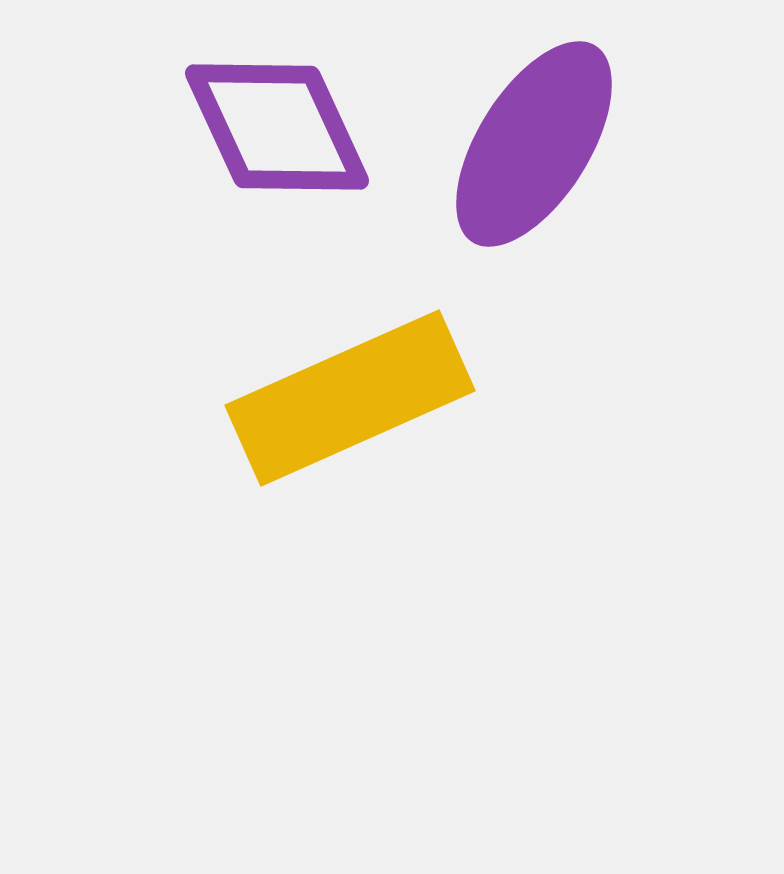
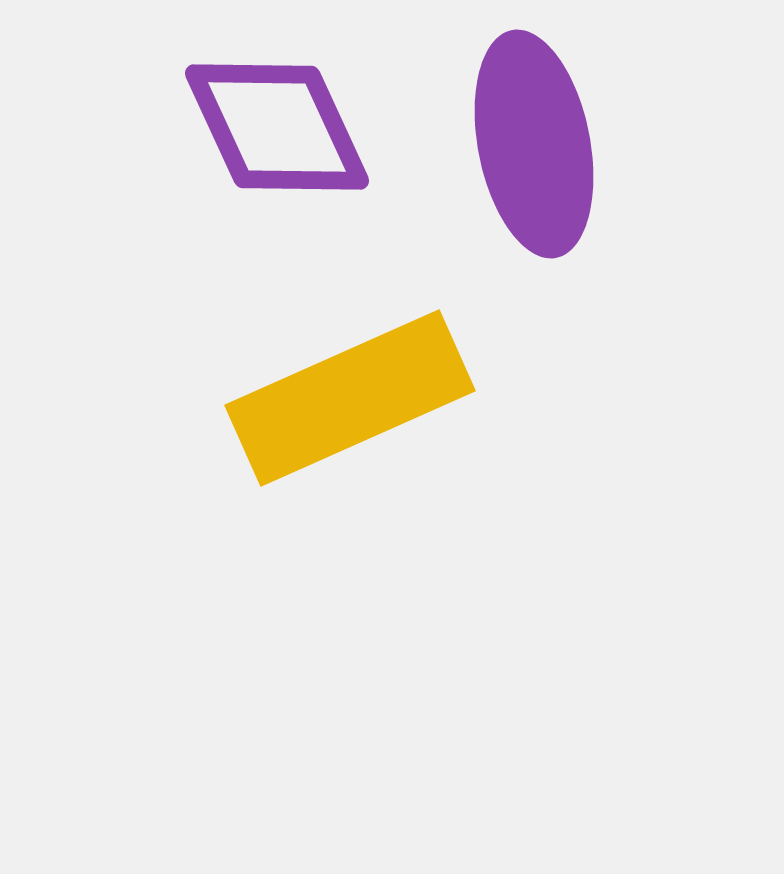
purple ellipse: rotated 43 degrees counterclockwise
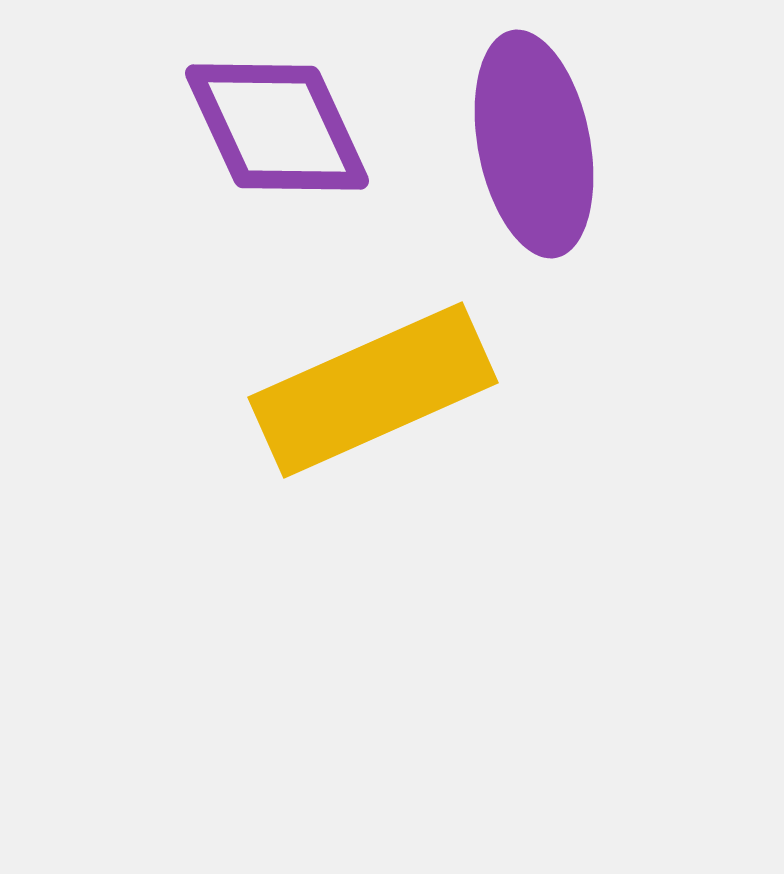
yellow rectangle: moved 23 px right, 8 px up
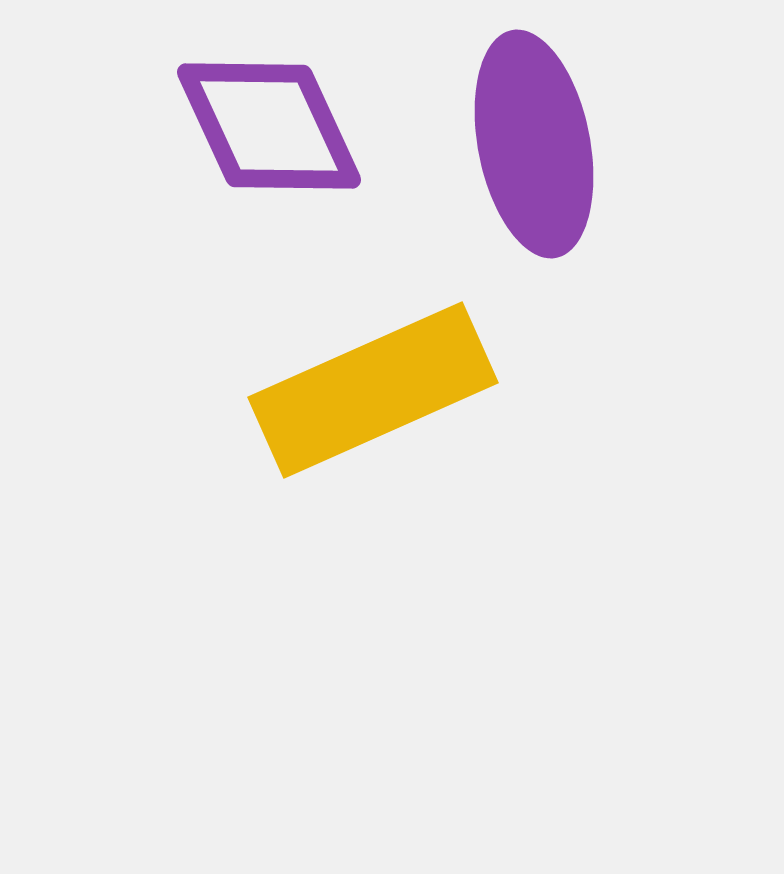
purple diamond: moved 8 px left, 1 px up
